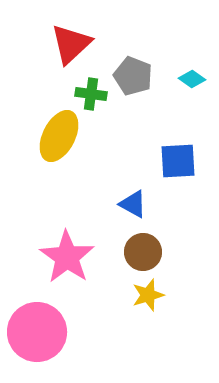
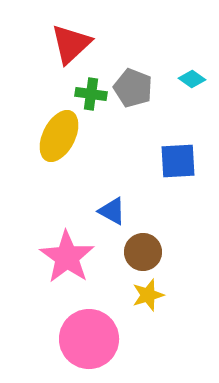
gray pentagon: moved 12 px down
blue triangle: moved 21 px left, 7 px down
pink circle: moved 52 px right, 7 px down
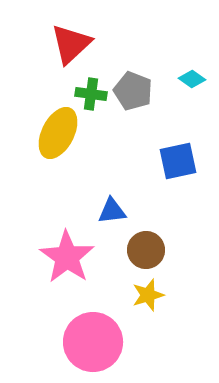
gray pentagon: moved 3 px down
yellow ellipse: moved 1 px left, 3 px up
blue square: rotated 9 degrees counterclockwise
blue triangle: rotated 36 degrees counterclockwise
brown circle: moved 3 px right, 2 px up
pink circle: moved 4 px right, 3 px down
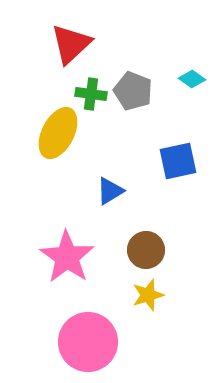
blue triangle: moved 2 px left, 20 px up; rotated 24 degrees counterclockwise
pink circle: moved 5 px left
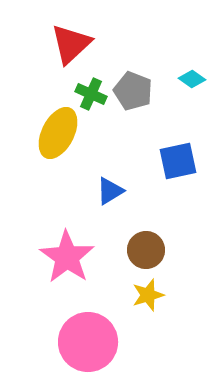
green cross: rotated 16 degrees clockwise
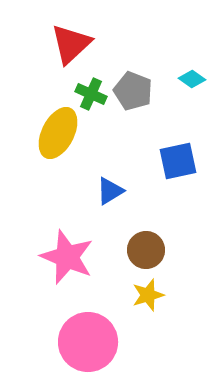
pink star: rotated 12 degrees counterclockwise
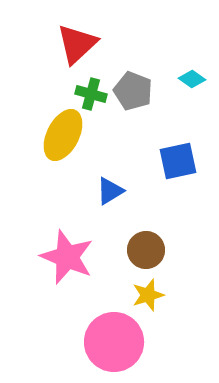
red triangle: moved 6 px right
green cross: rotated 8 degrees counterclockwise
yellow ellipse: moved 5 px right, 2 px down
pink circle: moved 26 px right
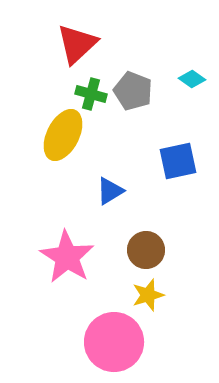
pink star: rotated 10 degrees clockwise
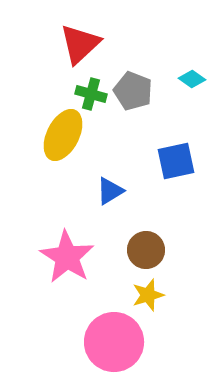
red triangle: moved 3 px right
blue square: moved 2 px left
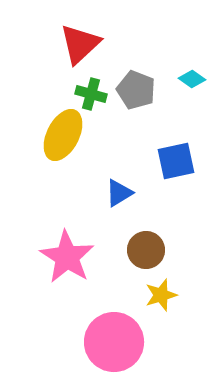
gray pentagon: moved 3 px right, 1 px up
blue triangle: moved 9 px right, 2 px down
yellow star: moved 13 px right
